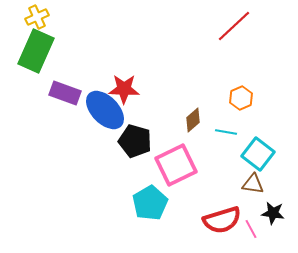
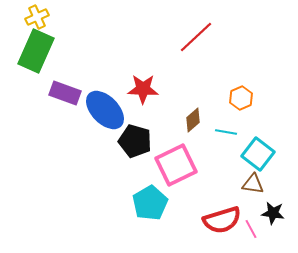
red line: moved 38 px left, 11 px down
red star: moved 19 px right
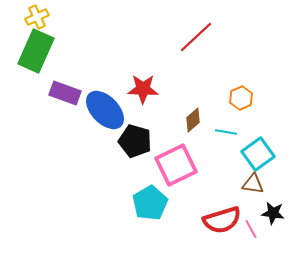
cyan square: rotated 16 degrees clockwise
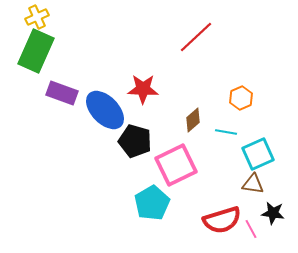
purple rectangle: moved 3 px left
cyan square: rotated 12 degrees clockwise
cyan pentagon: moved 2 px right
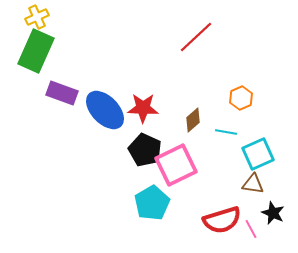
red star: moved 19 px down
black pentagon: moved 10 px right, 9 px down; rotated 8 degrees clockwise
black star: rotated 15 degrees clockwise
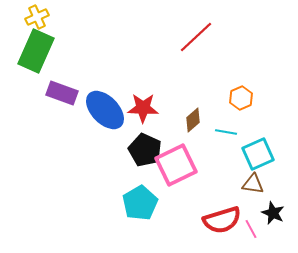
cyan pentagon: moved 12 px left
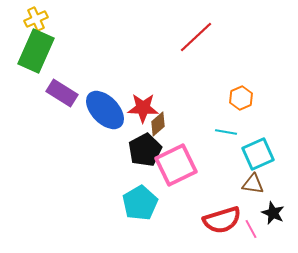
yellow cross: moved 1 px left, 2 px down
purple rectangle: rotated 12 degrees clockwise
brown diamond: moved 35 px left, 4 px down
black pentagon: rotated 20 degrees clockwise
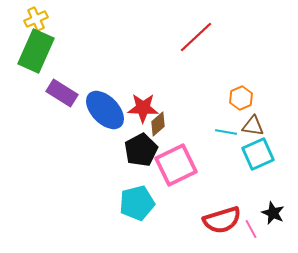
black pentagon: moved 4 px left
brown triangle: moved 58 px up
cyan pentagon: moved 3 px left; rotated 16 degrees clockwise
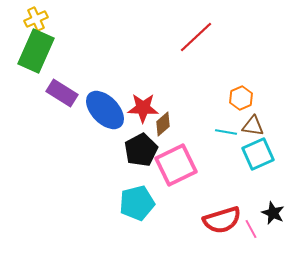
brown diamond: moved 5 px right
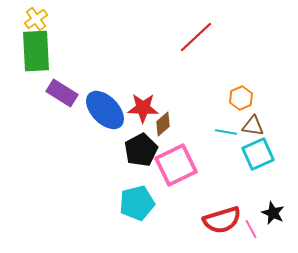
yellow cross: rotated 10 degrees counterclockwise
green rectangle: rotated 27 degrees counterclockwise
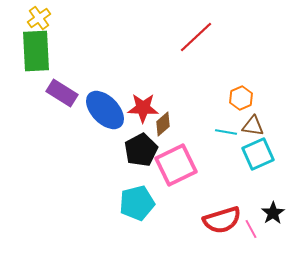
yellow cross: moved 3 px right, 1 px up
black star: rotated 15 degrees clockwise
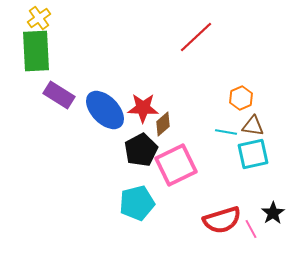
purple rectangle: moved 3 px left, 2 px down
cyan square: moved 5 px left; rotated 12 degrees clockwise
